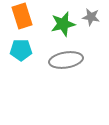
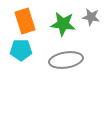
orange rectangle: moved 3 px right, 5 px down
green star: rotated 20 degrees clockwise
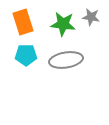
orange rectangle: moved 2 px left, 1 px down
cyan pentagon: moved 5 px right, 5 px down
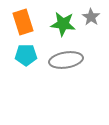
gray star: rotated 24 degrees clockwise
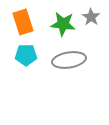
gray ellipse: moved 3 px right
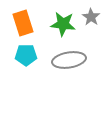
orange rectangle: moved 1 px down
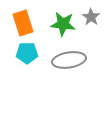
cyan pentagon: moved 1 px right, 2 px up
